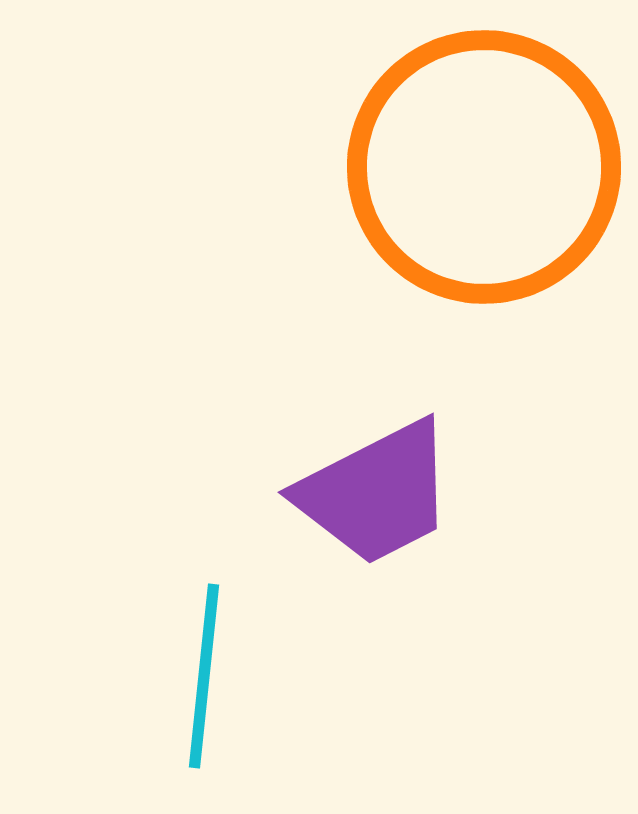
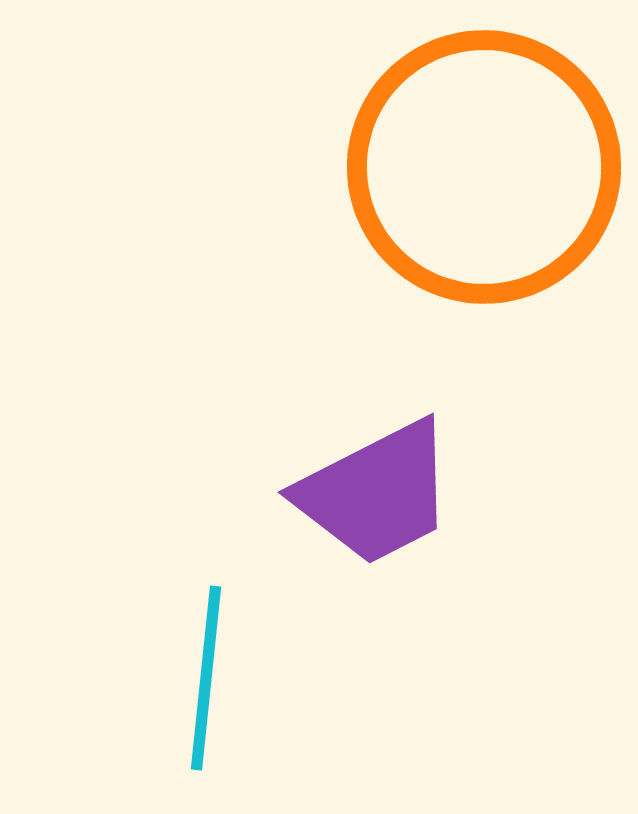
cyan line: moved 2 px right, 2 px down
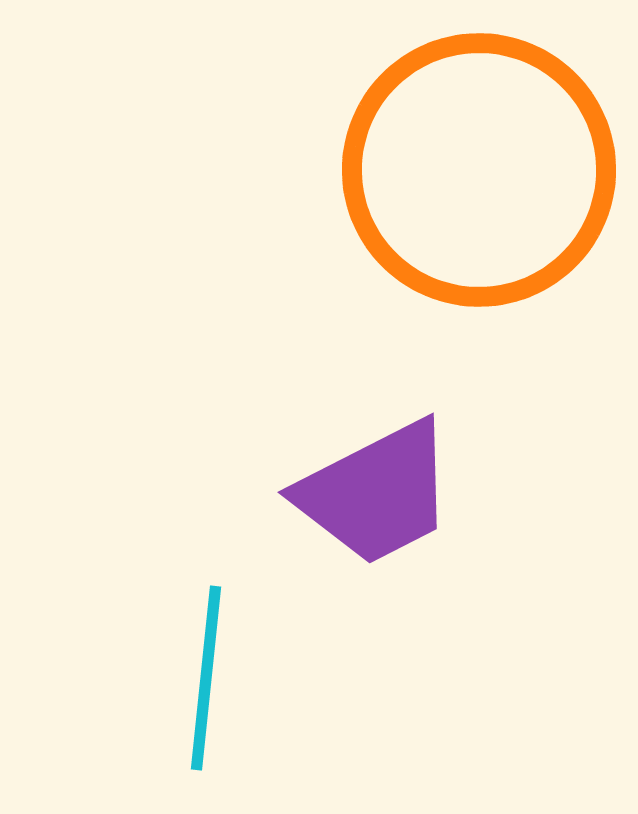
orange circle: moved 5 px left, 3 px down
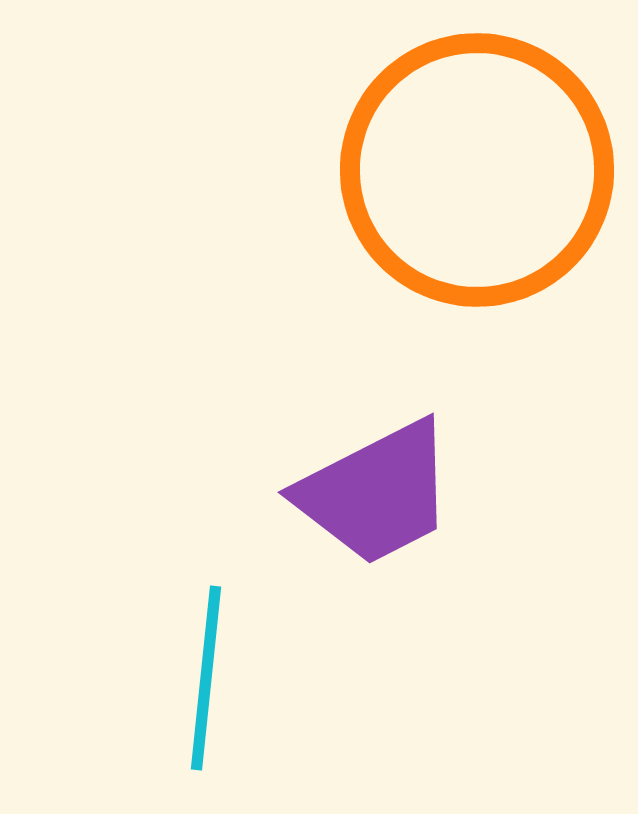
orange circle: moved 2 px left
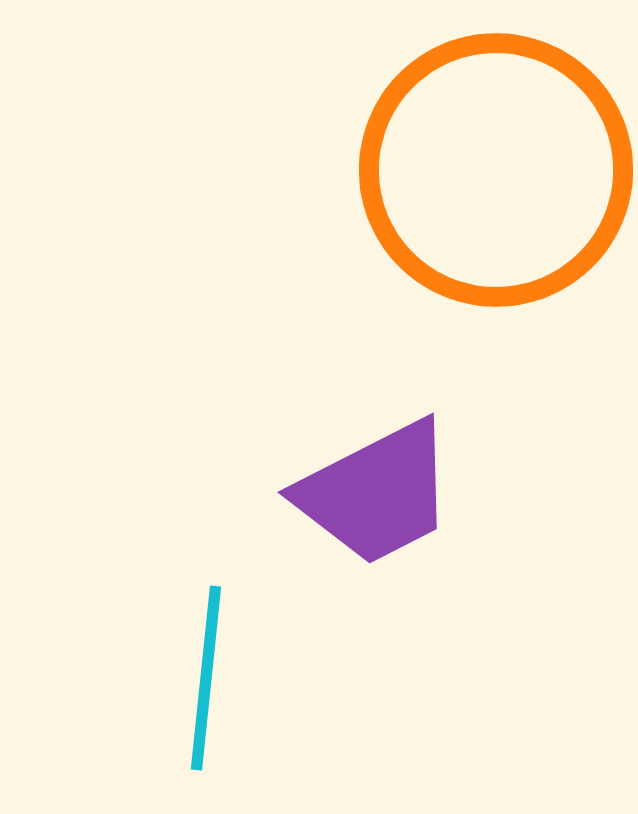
orange circle: moved 19 px right
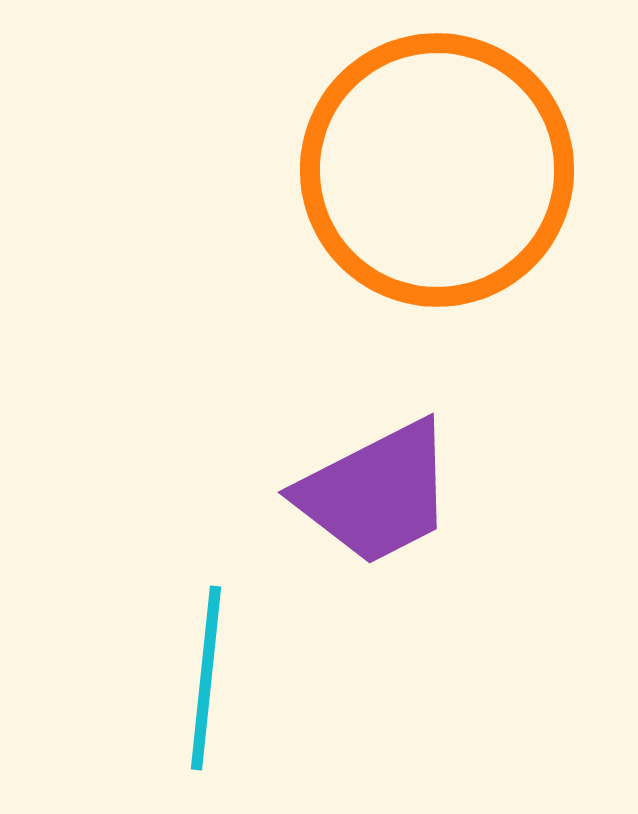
orange circle: moved 59 px left
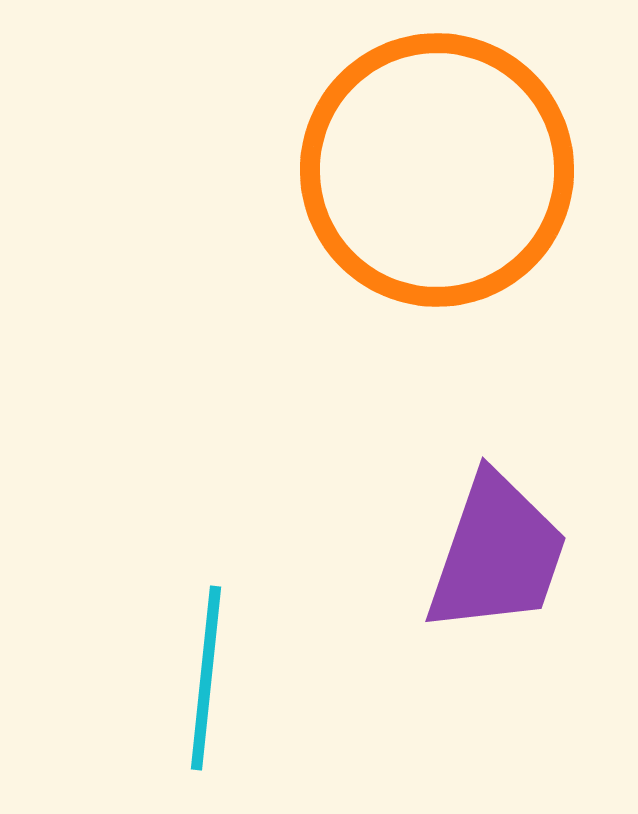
purple trapezoid: moved 121 px right, 61 px down; rotated 44 degrees counterclockwise
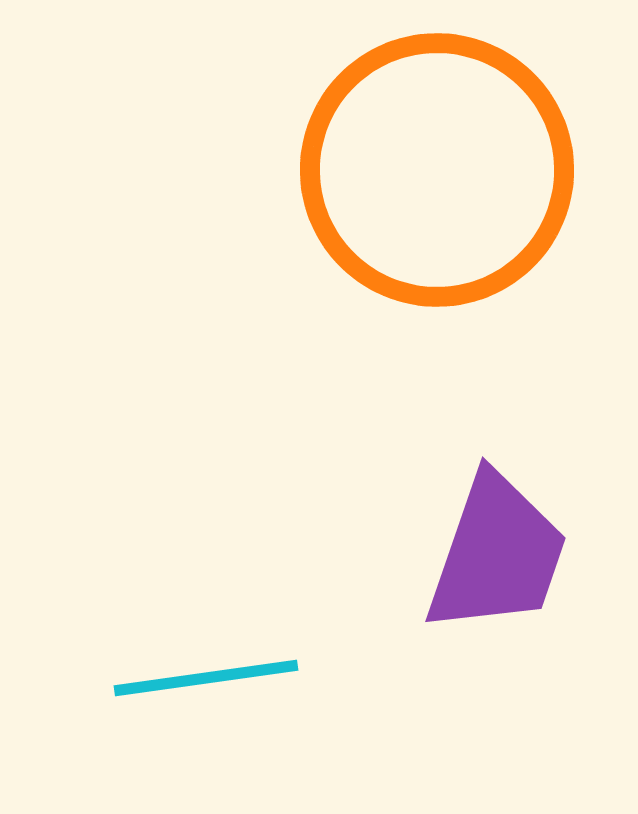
cyan line: rotated 76 degrees clockwise
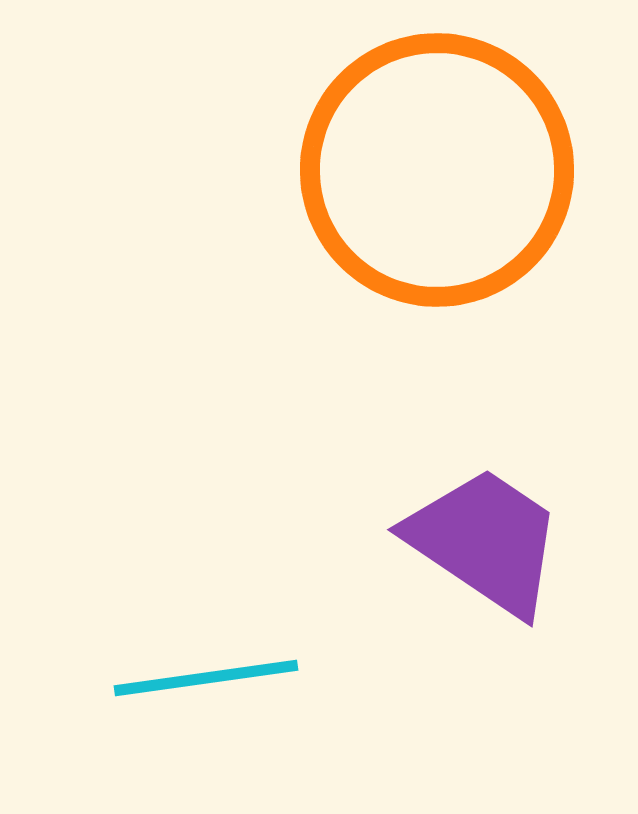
purple trapezoid: moved 12 px left, 13 px up; rotated 75 degrees counterclockwise
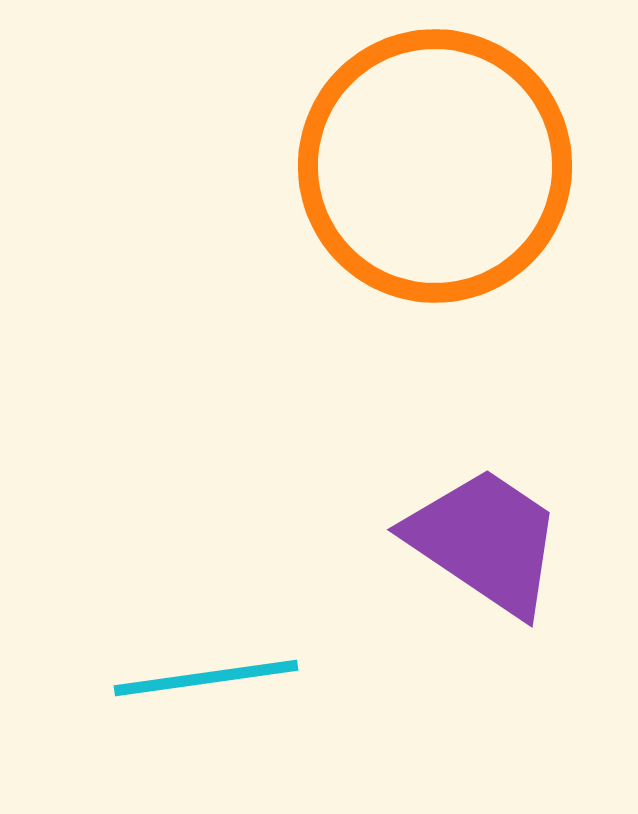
orange circle: moved 2 px left, 4 px up
